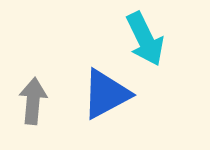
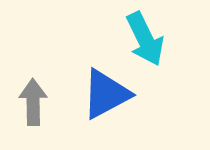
gray arrow: moved 1 px down; rotated 6 degrees counterclockwise
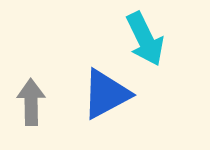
gray arrow: moved 2 px left
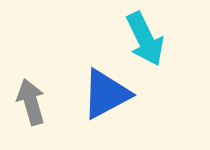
gray arrow: rotated 15 degrees counterclockwise
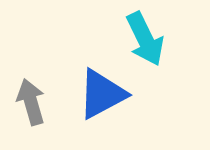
blue triangle: moved 4 px left
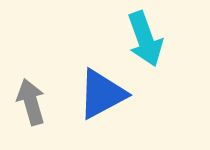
cyan arrow: rotated 6 degrees clockwise
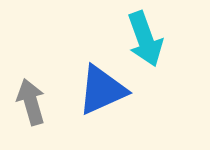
blue triangle: moved 4 px up; rotated 4 degrees clockwise
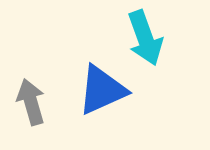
cyan arrow: moved 1 px up
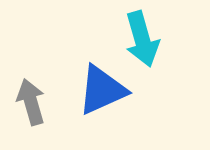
cyan arrow: moved 3 px left, 1 px down; rotated 4 degrees clockwise
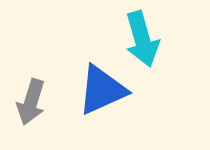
gray arrow: rotated 147 degrees counterclockwise
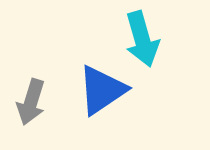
blue triangle: rotated 10 degrees counterclockwise
